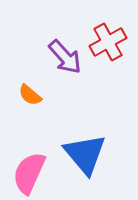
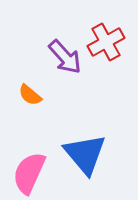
red cross: moved 2 px left
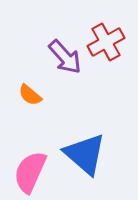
blue triangle: rotated 9 degrees counterclockwise
pink semicircle: moved 1 px right, 1 px up
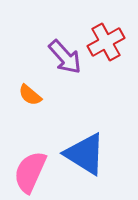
blue triangle: rotated 9 degrees counterclockwise
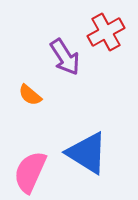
red cross: moved 10 px up
purple arrow: rotated 9 degrees clockwise
blue triangle: moved 2 px right, 1 px up
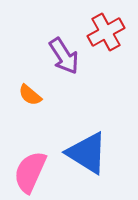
purple arrow: moved 1 px left, 1 px up
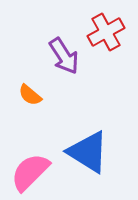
blue triangle: moved 1 px right, 1 px up
pink semicircle: rotated 21 degrees clockwise
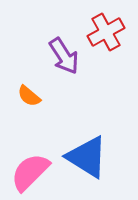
orange semicircle: moved 1 px left, 1 px down
blue triangle: moved 1 px left, 5 px down
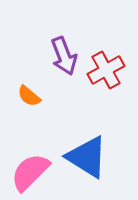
red cross: moved 38 px down
purple arrow: rotated 12 degrees clockwise
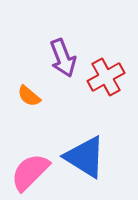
purple arrow: moved 1 px left, 2 px down
red cross: moved 7 px down
blue triangle: moved 2 px left
